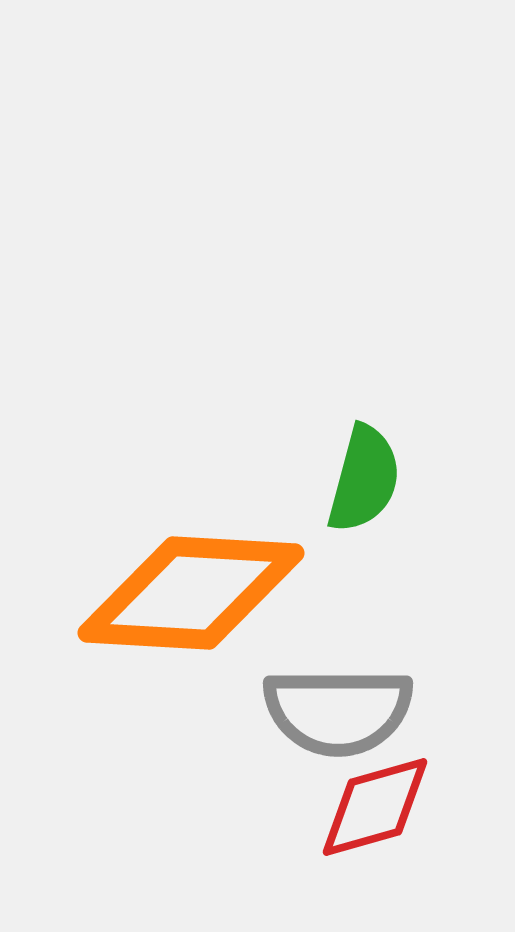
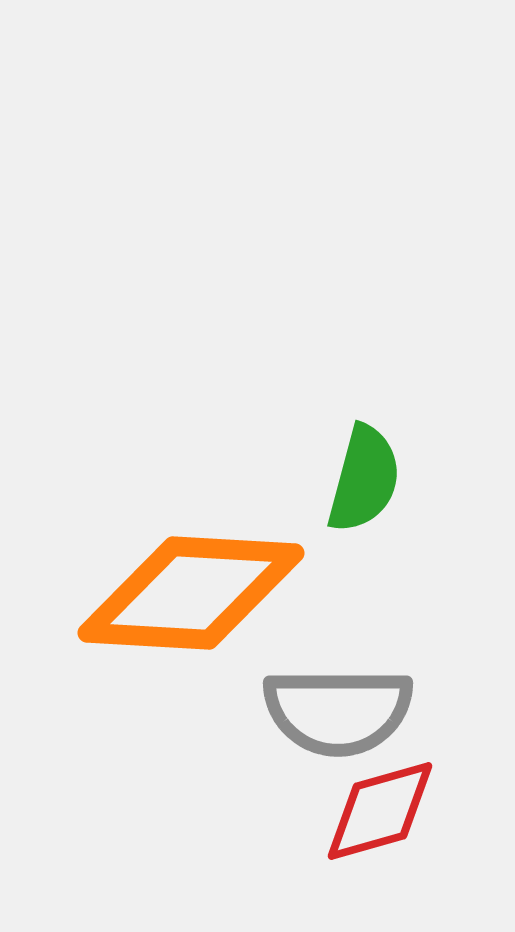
red diamond: moved 5 px right, 4 px down
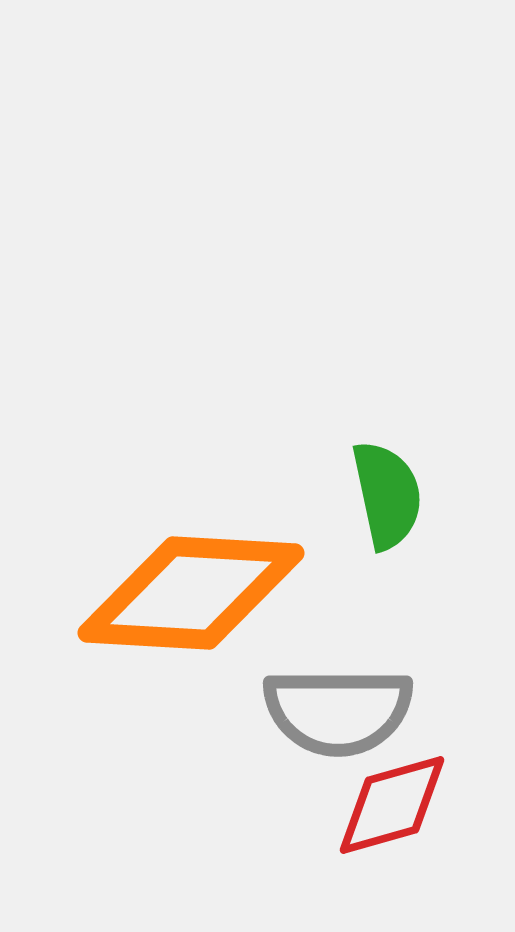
green semicircle: moved 23 px right, 16 px down; rotated 27 degrees counterclockwise
red diamond: moved 12 px right, 6 px up
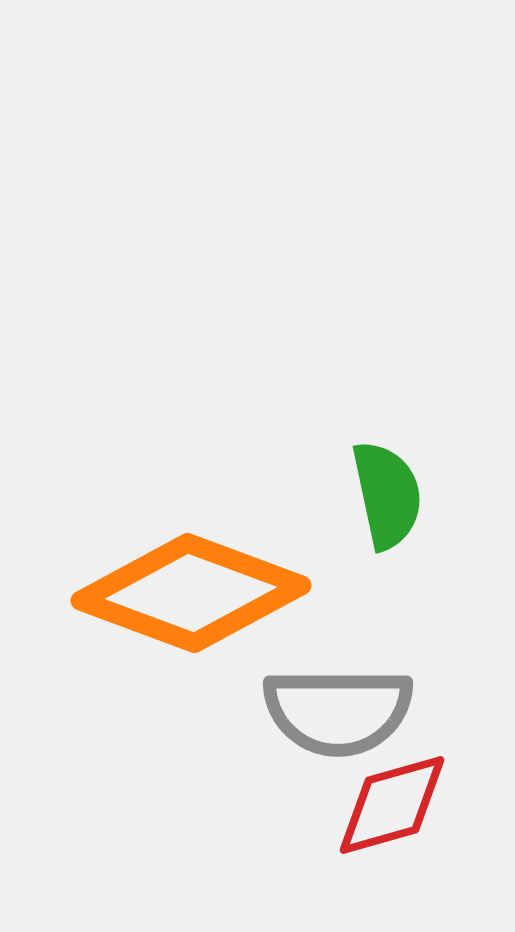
orange diamond: rotated 17 degrees clockwise
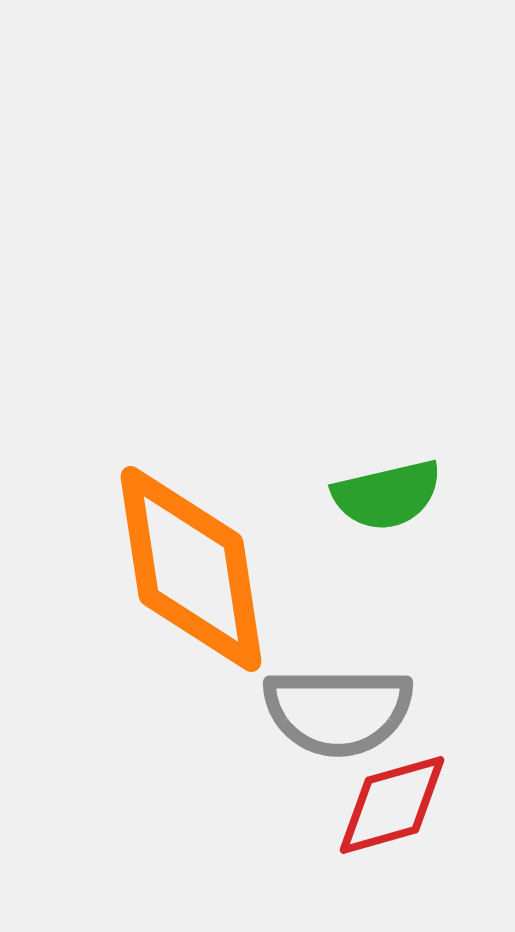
green semicircle: rotated 89 degrees clockwise
orange diamond: moved 24 px up; rotated 61 degrees clockwise
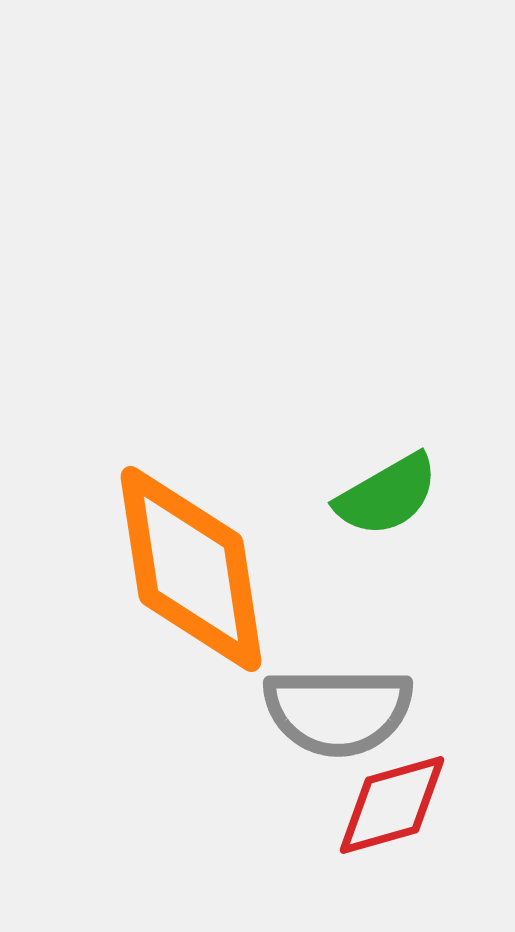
green semicircle: rotated 17 degrees counterclockwise
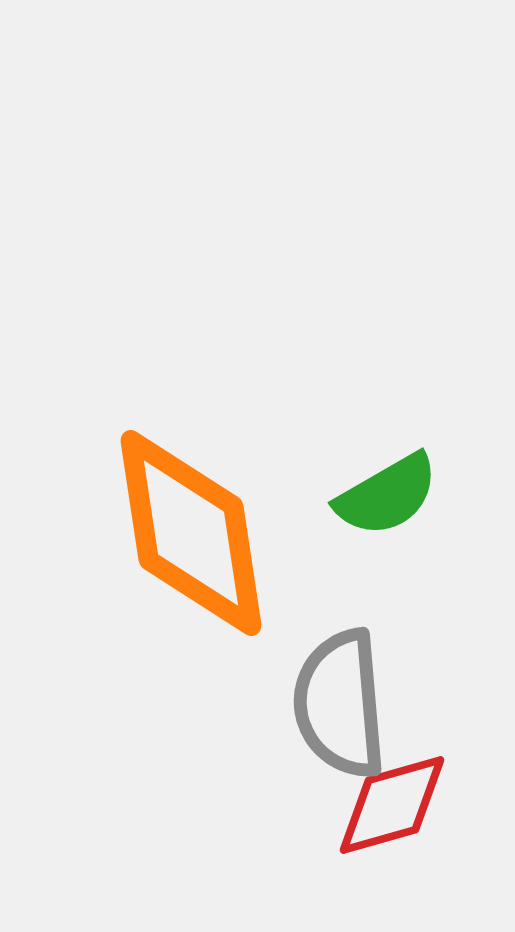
orange diamond: moved 36 px up
gray semicircle: moved 2 px right, 7 px up; rotated 85 degrees clockwise
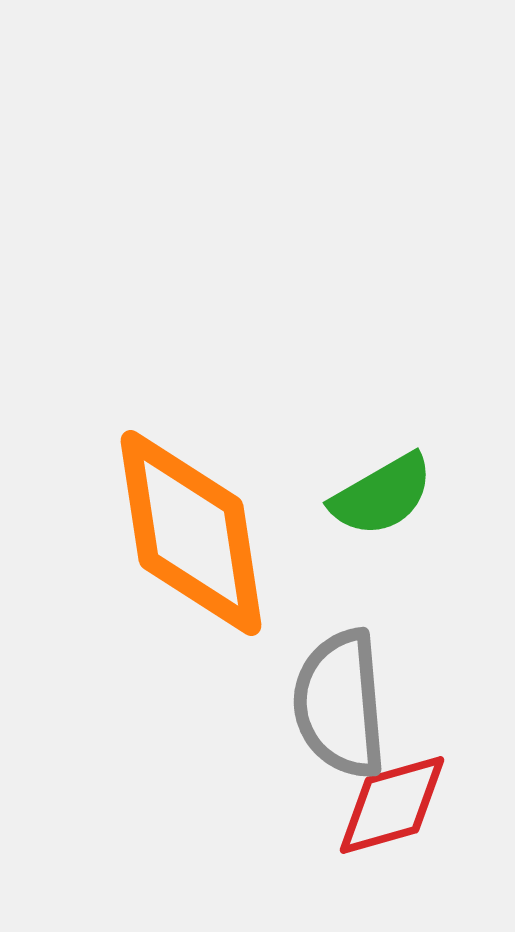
green semicircle: moved 5 px left
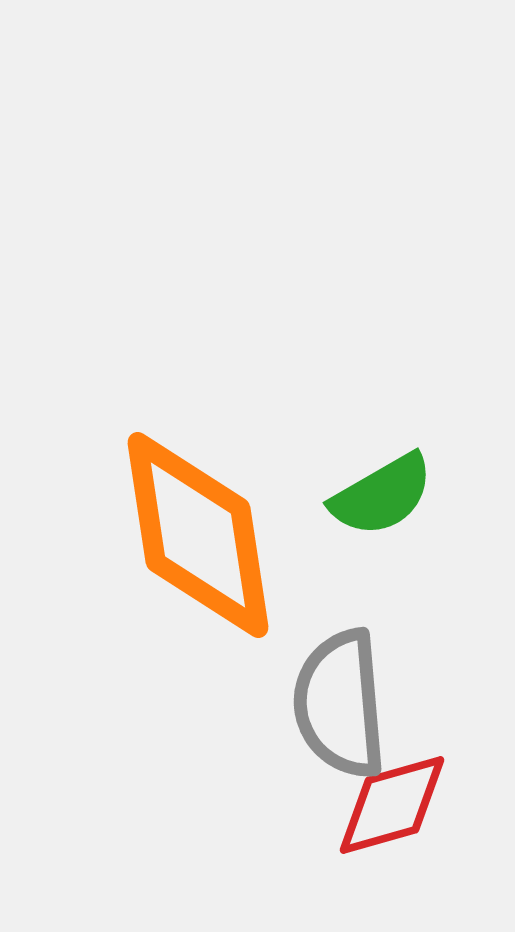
orange diamond: moved 7 px right, 2 px down
